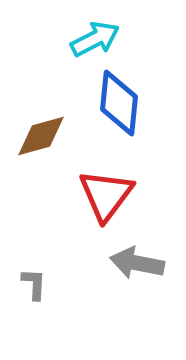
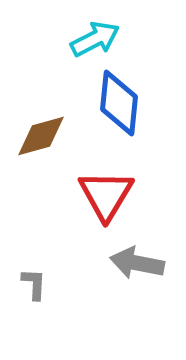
red triangle: rotated 6 degrees counterclockwise
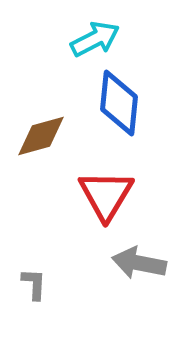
gray arrow: moved 2 px right
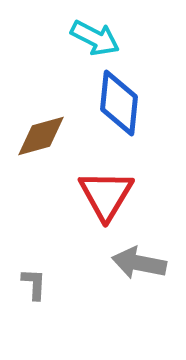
cyan arrow: moved 1 px up; rotated 54 degrees clockwise
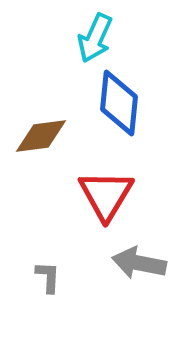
cyan arrow: rotated 87 degrees clockwise
brown diamond: rotated 8 degrees clockwise
gray L-shape: moved 14 px right, 7 px up
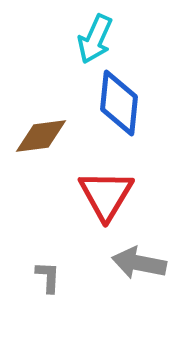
cyan arrow: moved 1 px down
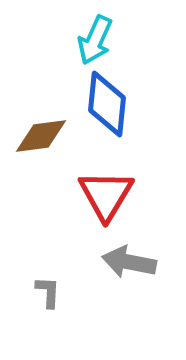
cyan arrow: moved 1 px down
blue diamond: moved 12 px left, 1 px down
gray arrow: moved 10 px left, 1 px up
gray L-shape: moved 15 px down
